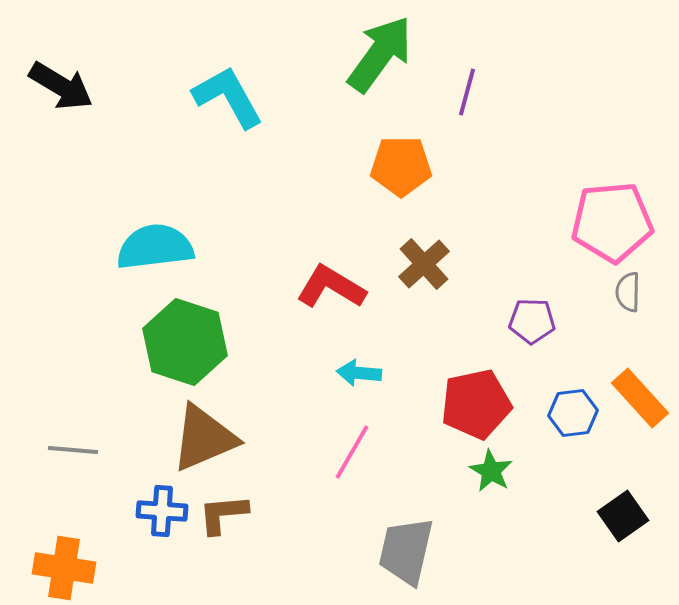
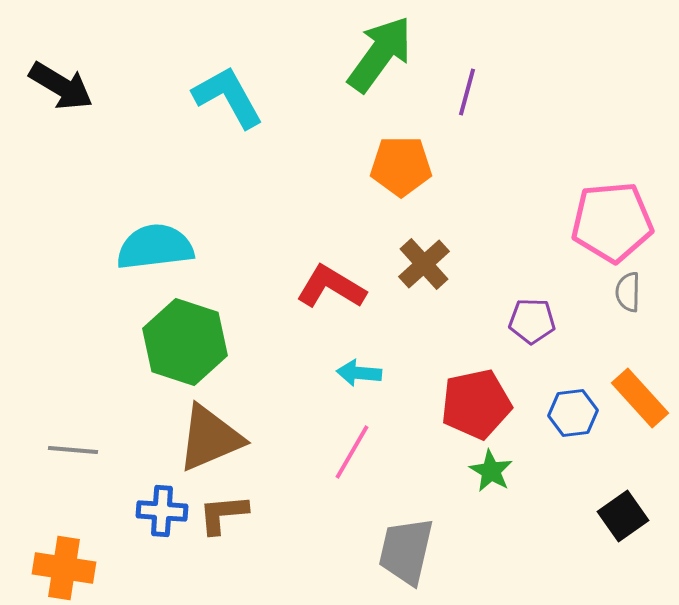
brown triangle: moved 6 px right
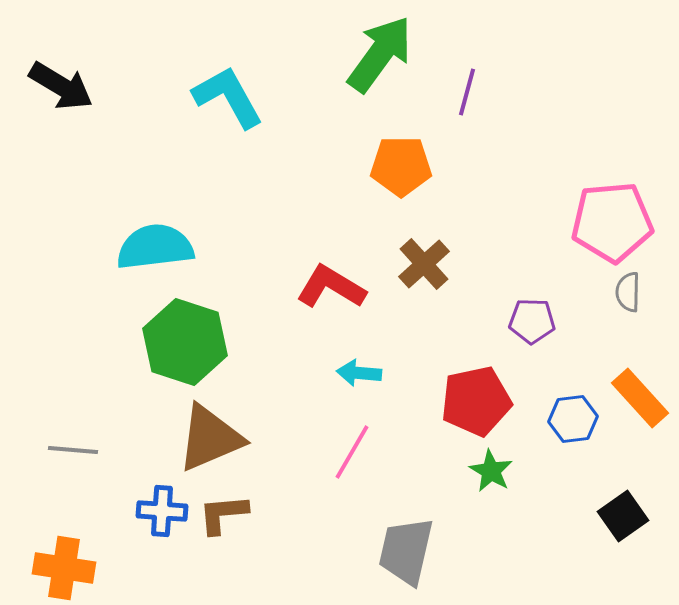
red pentagon: moved 3 px up
blue hexagon: moved 6 px down
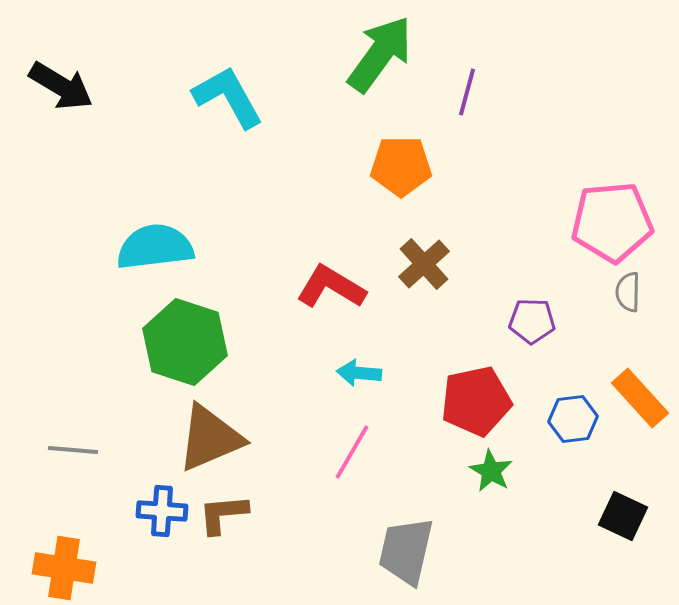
black square: rotated 30 degrees counterclockwise
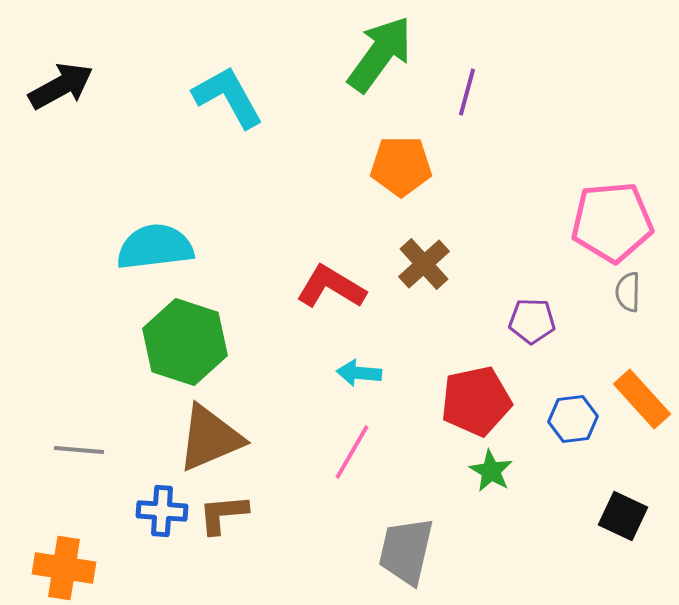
black arrow: rotated 60 degrees counterclockwise
orange rectangle: moved 2 px right, 1 px down
gray line: moved 6 px right
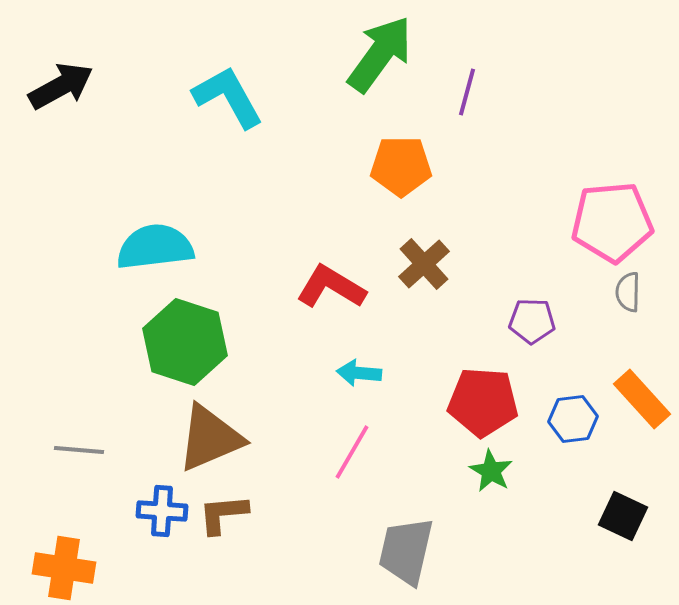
red pentagon: moved 7 px right, 1 px down; rotated 16 degrees clockwise
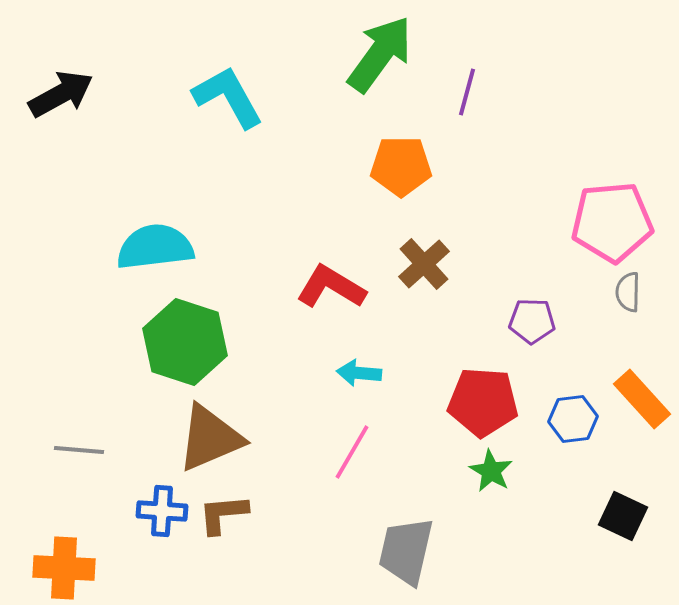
black arrow: moved 8 px down
orange cross: rotated 6 degrees counterclockwise
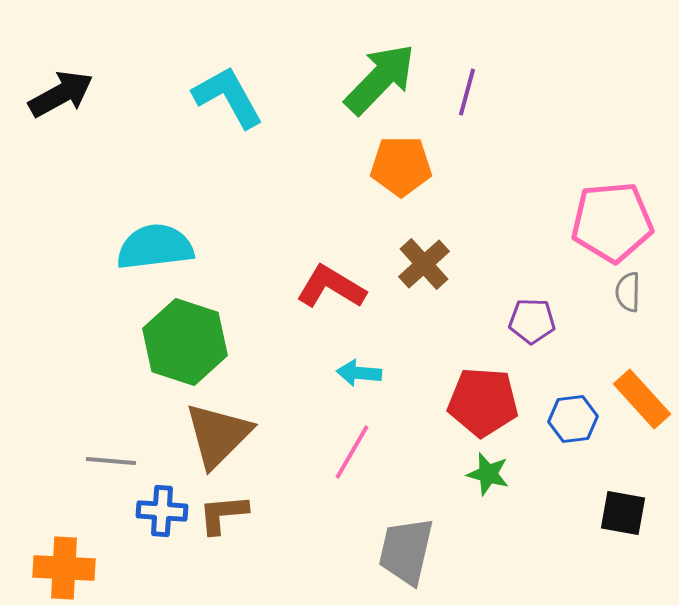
green arrow: moved 25 px down; rotated 8 degrees clockwise
brown triangle: moved 8 px right, 3 px up; rotated 22 degrees counterclockwise
gray line: moved 32 px right, 11 px down
green star: moved 3 px left, 3 px down; rotated 15 degrees counterclockwise
black square: moved 3 px up; rotated 15 degrees counterclockwise
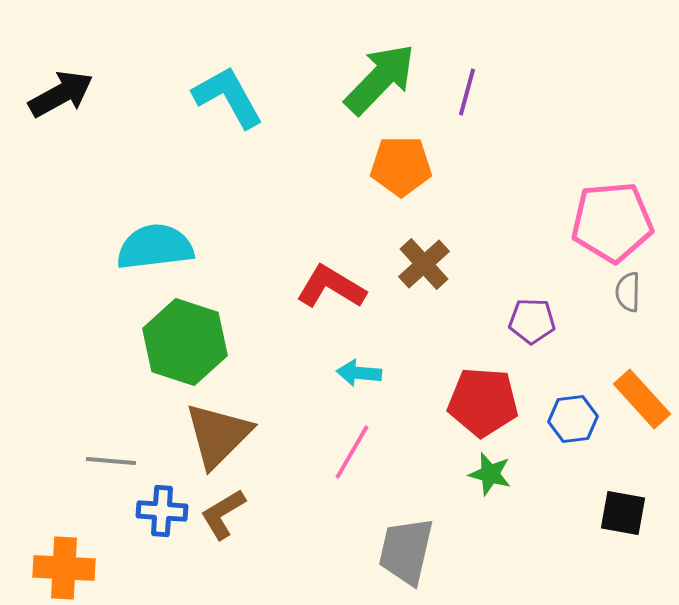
green star: moved 2 px right
brown L-shape: rotated 26 degrees counterclockwise
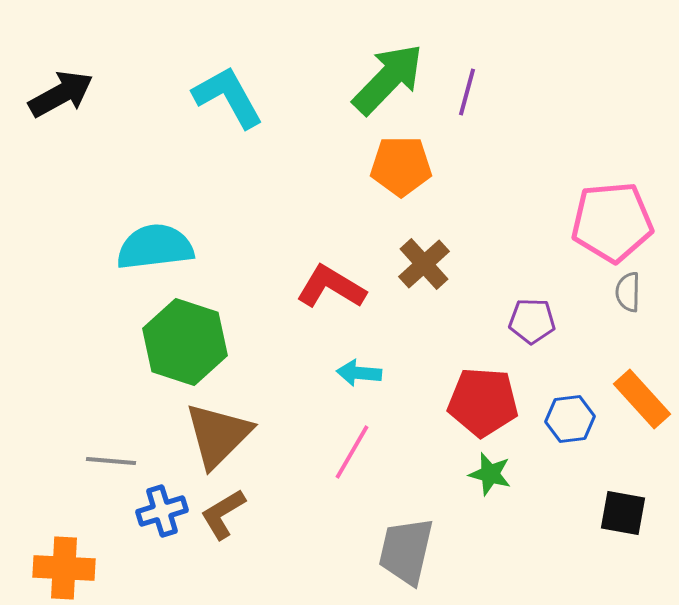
green arrow: moved 8 px right
blue hexagon: moved 3 px left
blue cross: rotated 21 degrees counterclockwise
